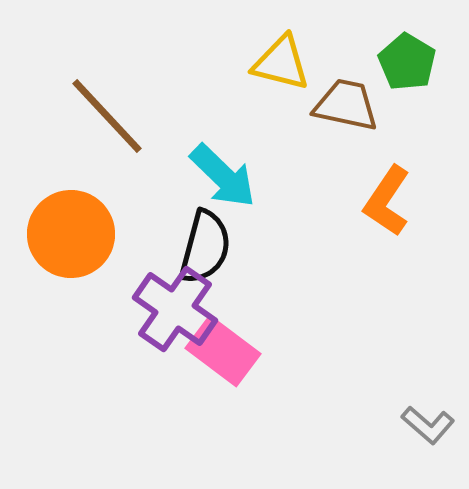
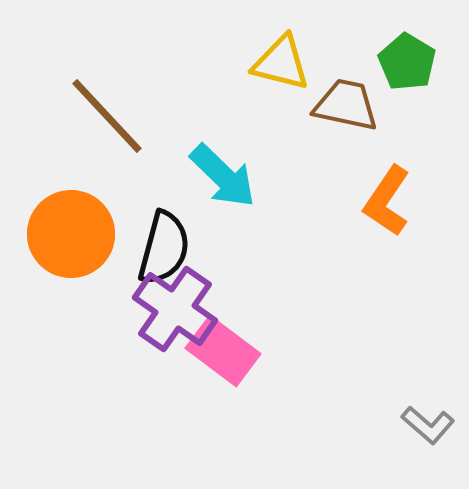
black semicircle: moved 41 px left, 1 px down
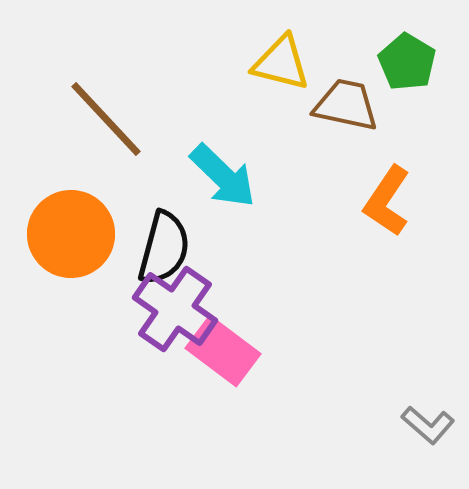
brown line: moved 1 px left, 3 px down
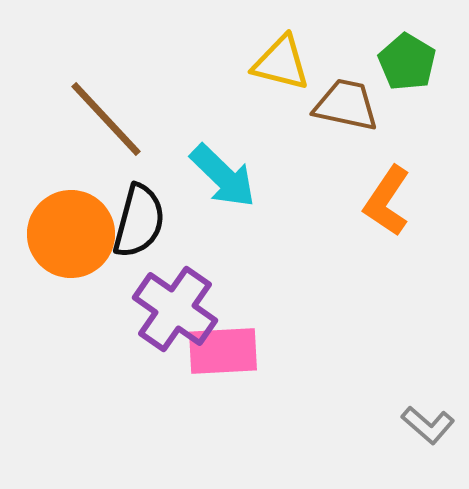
black semicircle: moved 25 px left, 27 px up
pink rectangle: rotated 40 degrees counterclockwise
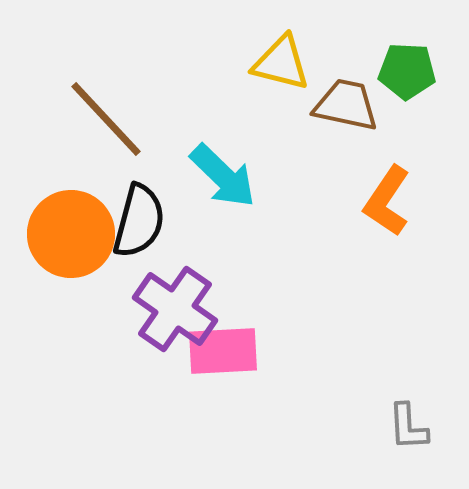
green pentagon: moved 9 px down; rotated 28 degrees counterclockwise
gray L-shape: moved 20 px left, 2 px down; rotated 46 degrees clockwise
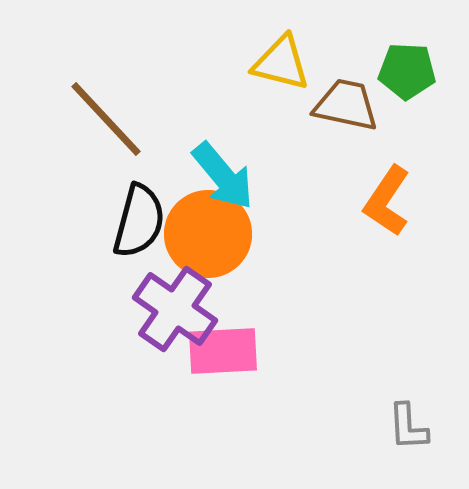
cyan arrow: rotated 6 degrees clockwise
orange circle: moved 137 px right
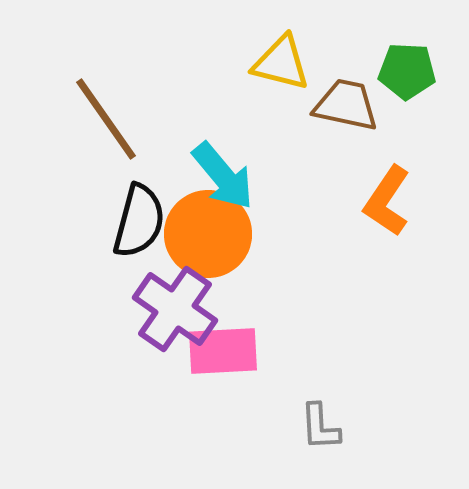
brown line: rotated 8 degrees clockwise
gray L-shape: moved 88 px left
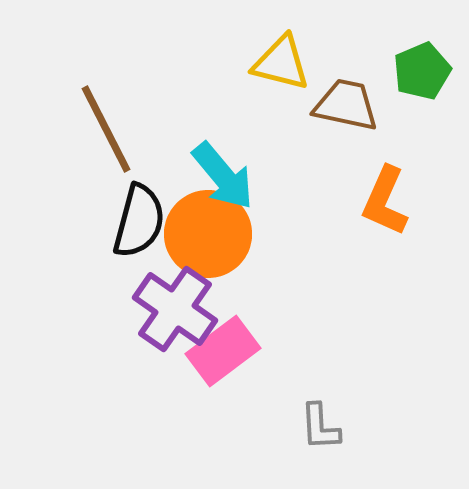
green pentagon: moved 15 px right; rotated 26 degrees counterclockwise
brown line: moved 10 px down; rotated 8 degrees clockwise
orange L-shape: moved 2 px left; rotated 10 degrees counterclockwise
pink rectangle: rotated 34 degrees counterclockwise
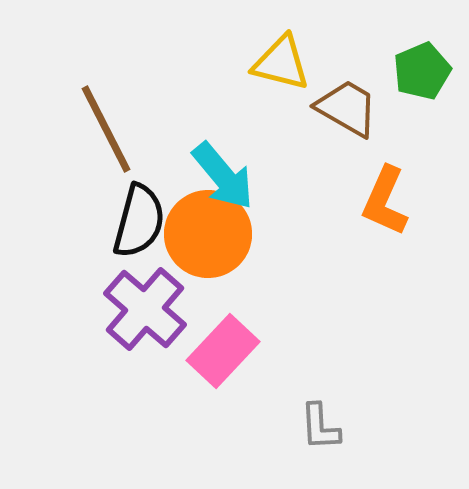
brown trapezoid: moved 1 px right, 3 px down; rotated 18 degrees clockwise
purple cross: moved 30 px left; rotated 6 degrees clockwise
pink rectangle: rotated 10 degrees counterclockwise
